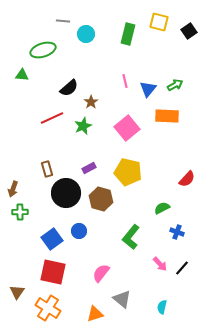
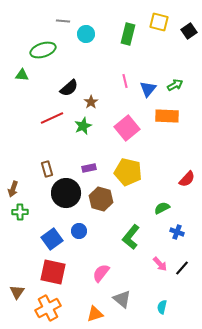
purple rectangle: rotated 16 degrees clockwise
orange cross: rotated 30 degrees clockwise
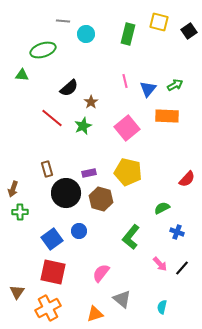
red line: rotated 65 degrees clockwise
purple rectangle: moved 5 px down
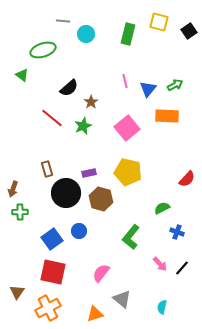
green triangle: rotated 32 degrees clockwise
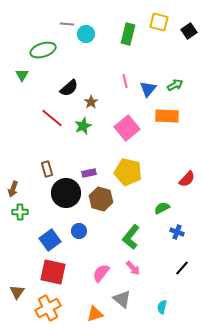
gray line: moved 4 px right, 3 px down
green triangle: rotated 24 degrees clockwise
blue square: moved 2 px left, 1 px down
pink arrow: moved 27 px left, 4 px down
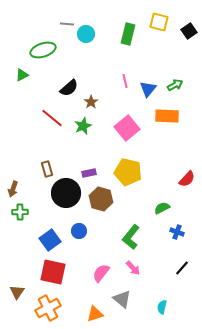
green triangle: rotated 32 degrees clockwise
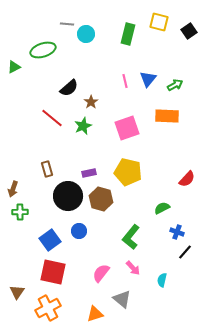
green triangle: moved 8 px left, 8 px up
blue triangle: moved 10 px up
pink square: rotated 20 degrees clockwise
black circle: moved 2 px right, 3 px down
black line: moved 3 px right, 16 px up
cyan semicircle: moved 27 px up
